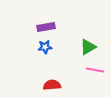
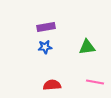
green triangle: moved 1 px left; rotated 24 degrees clockwise
pink line: moved 12 px down
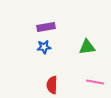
blue star: moved 1 px left
red semicircle: rotated 84 degrees counterclockwise
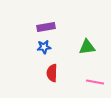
red semicircle: moved 12 px up
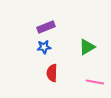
purple rectangle: rotated 12 degrees counterclockwise
green triangle: rotated 24 degrees counterclockwise
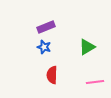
blue star: rotated 24 degrees clockwise
red semicircle: moved 2 px down
pink line: rotated 18 degrees counterclockwise
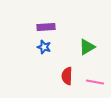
purple rectangle: rotated 18 degrees clockwise
red semicircle: moved 15 px right, 1 px down
pink line: rotated 18 degrees clockwise
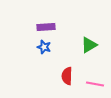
green triangle: moved 2 px right, 2 px up
pink line: moved 2 px down
